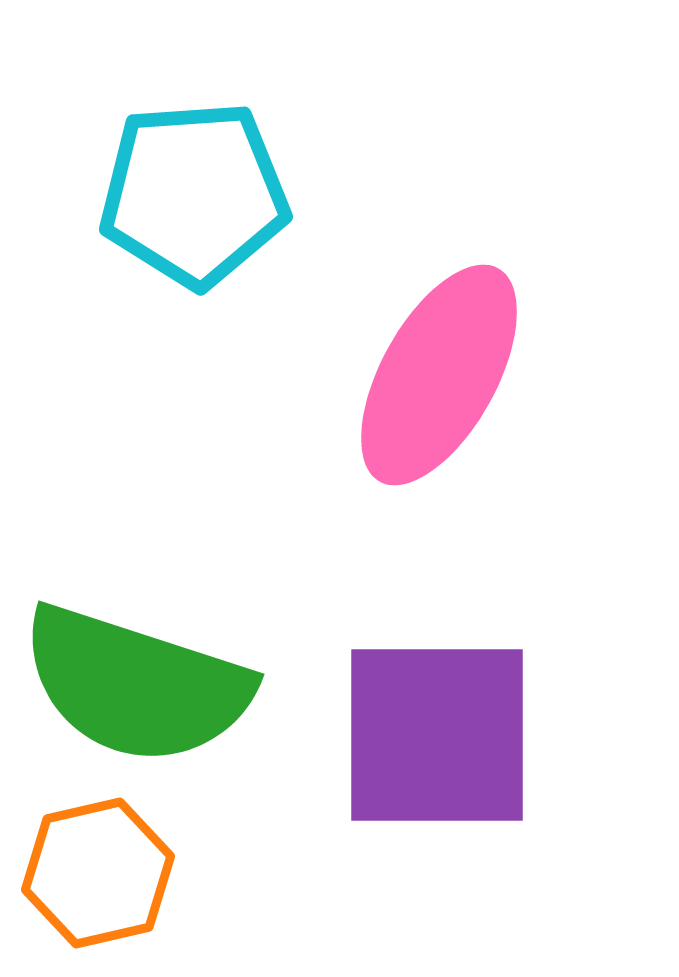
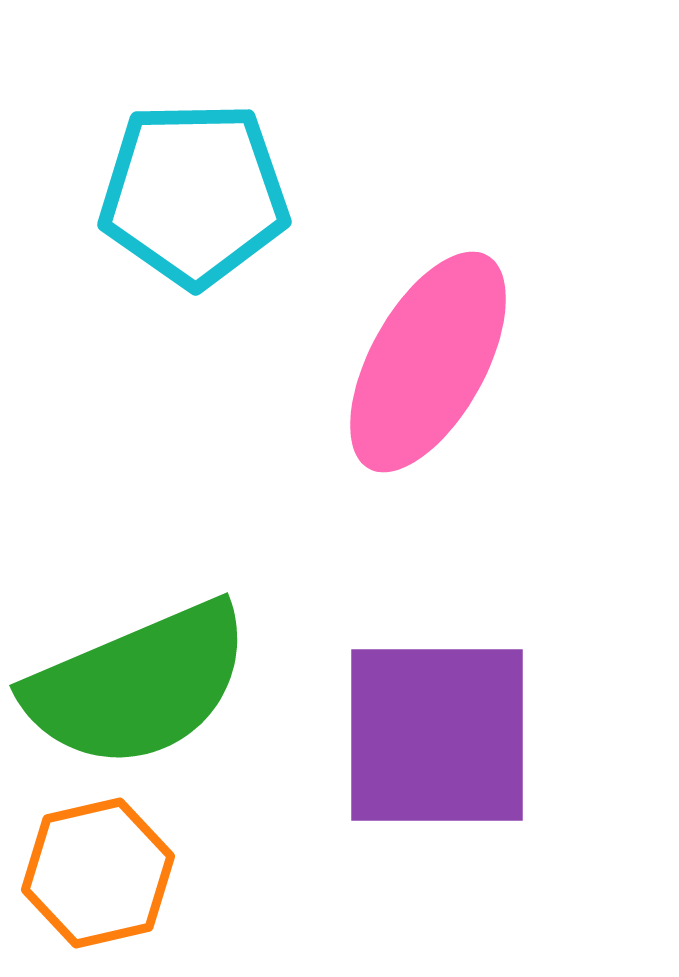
cyan pentagon: rotated 3 degrees clockwise
pink ellipse: moved 11 px left, 13 px up
green semicircle: moved 2 px right; rotated 41 degrees counterclockwise
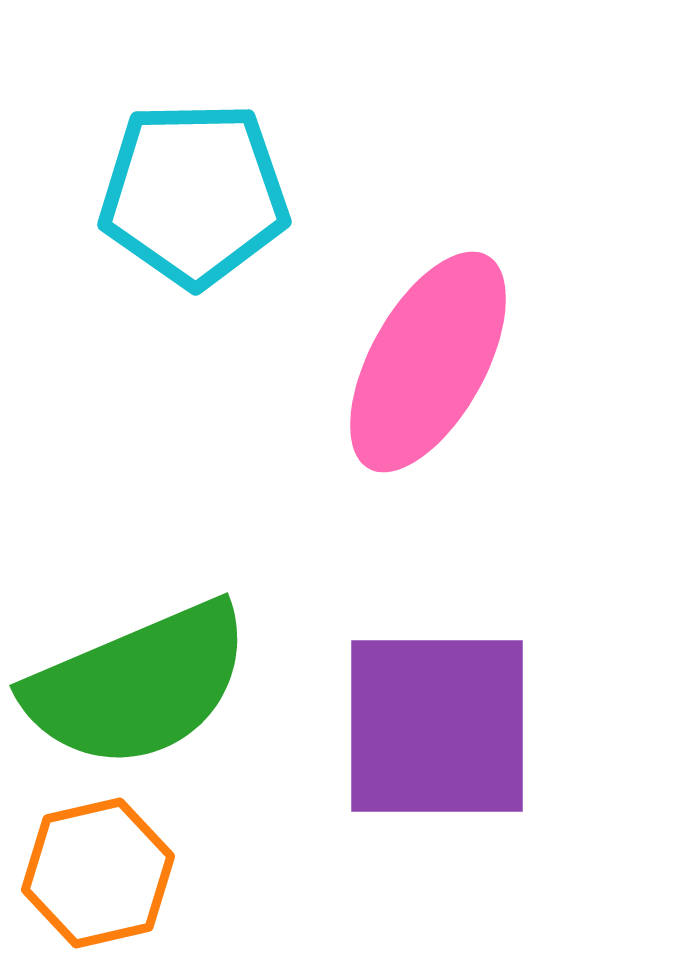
purple square: moved 9 px up
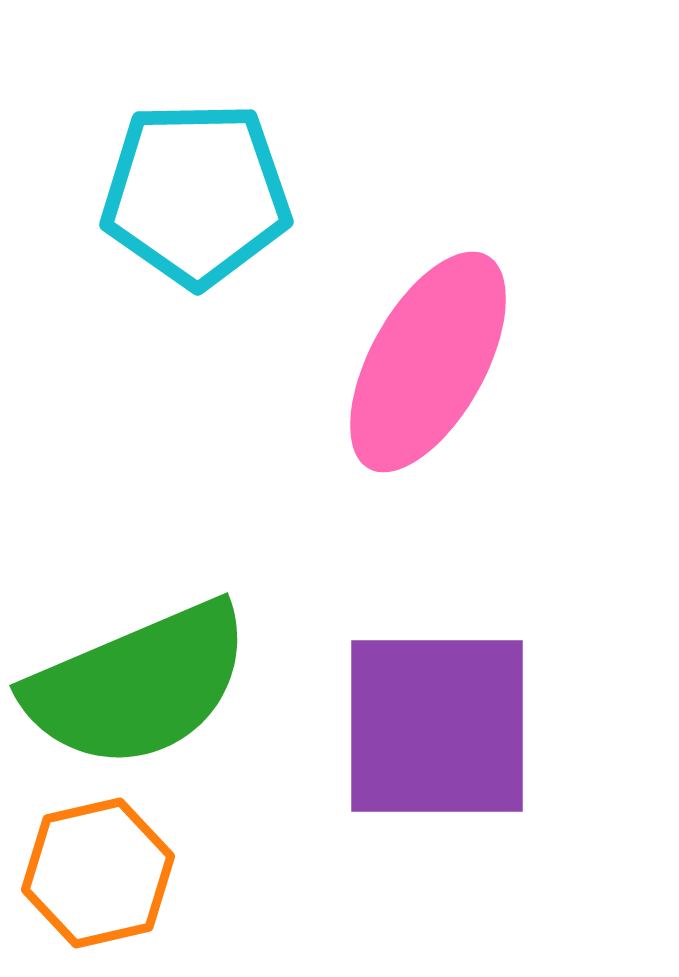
cyan pentagon: moved 2 px right
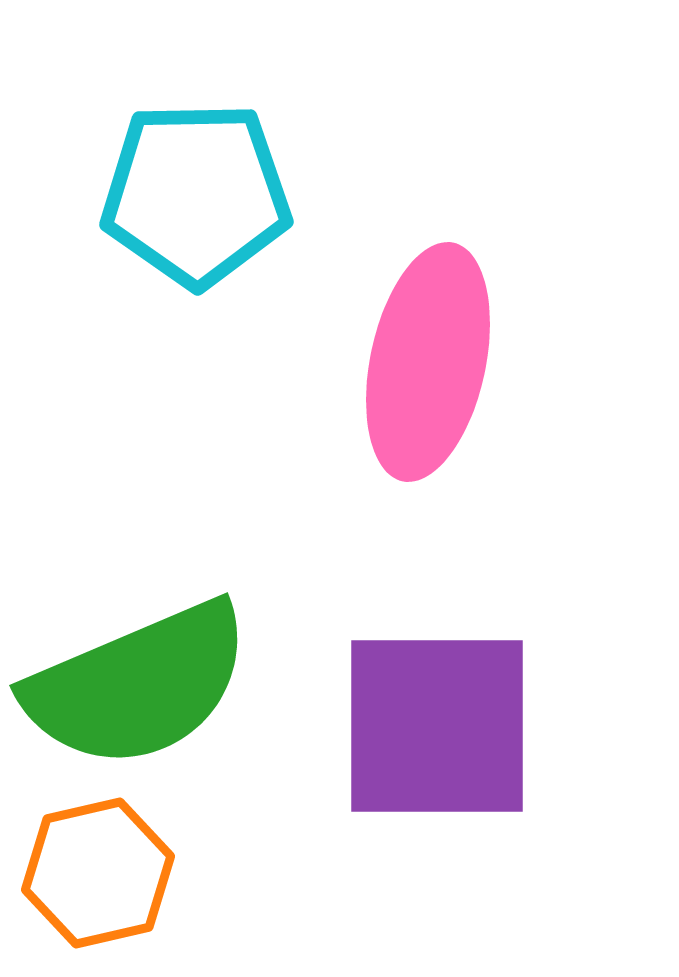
pink ellipse: rotated 17 degrees counterclockwise
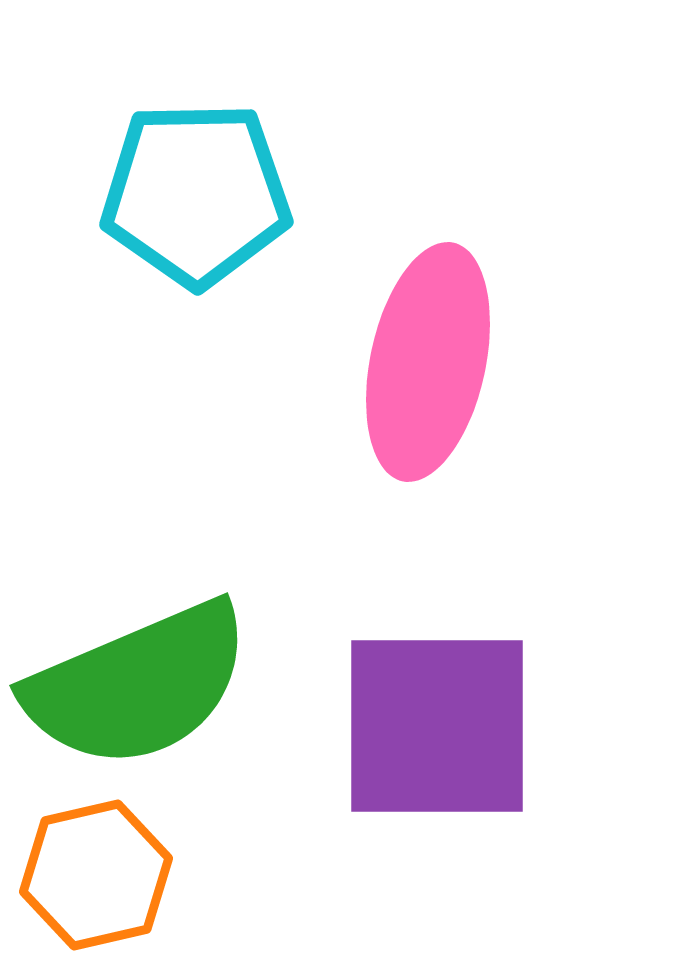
orange hexagon: moved 2 px left, 2 px down
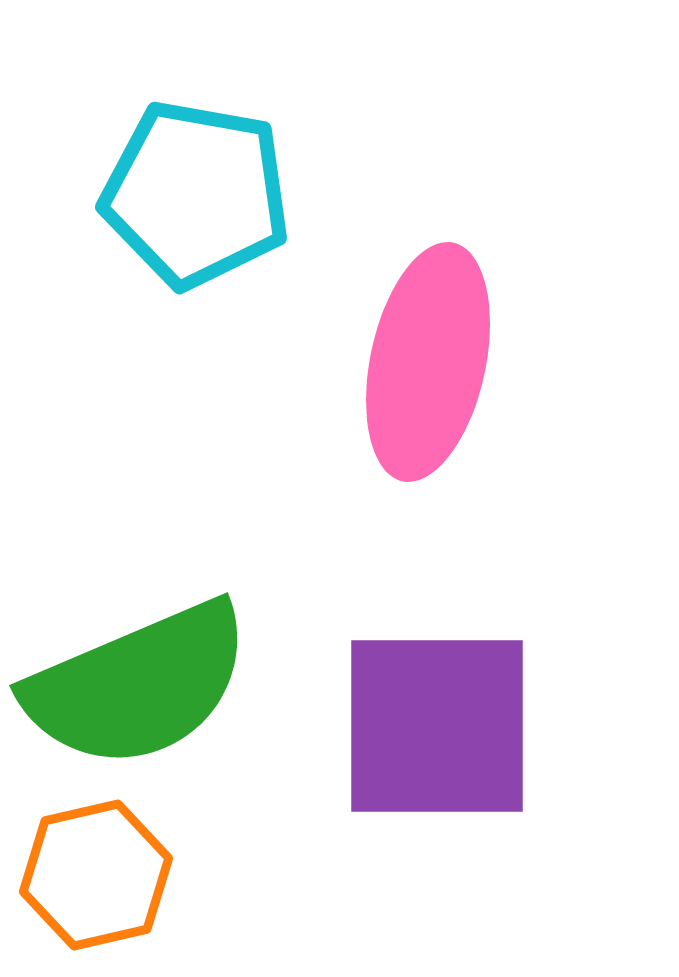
cyan pentagon: rotated 11 degrees clockwise
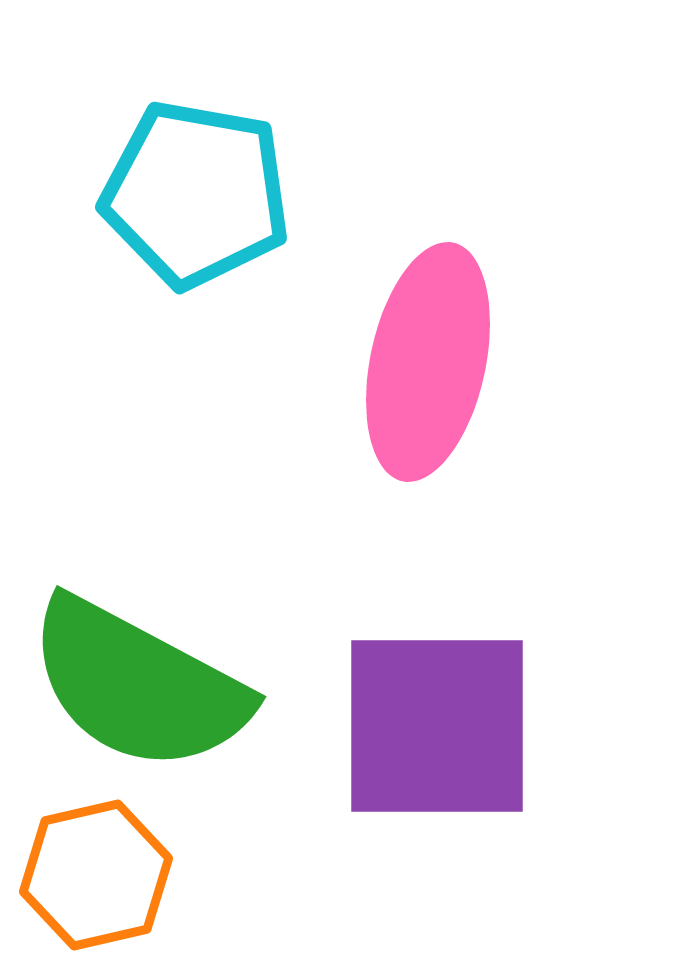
green semicircle: rotated 51 degrees clockwise
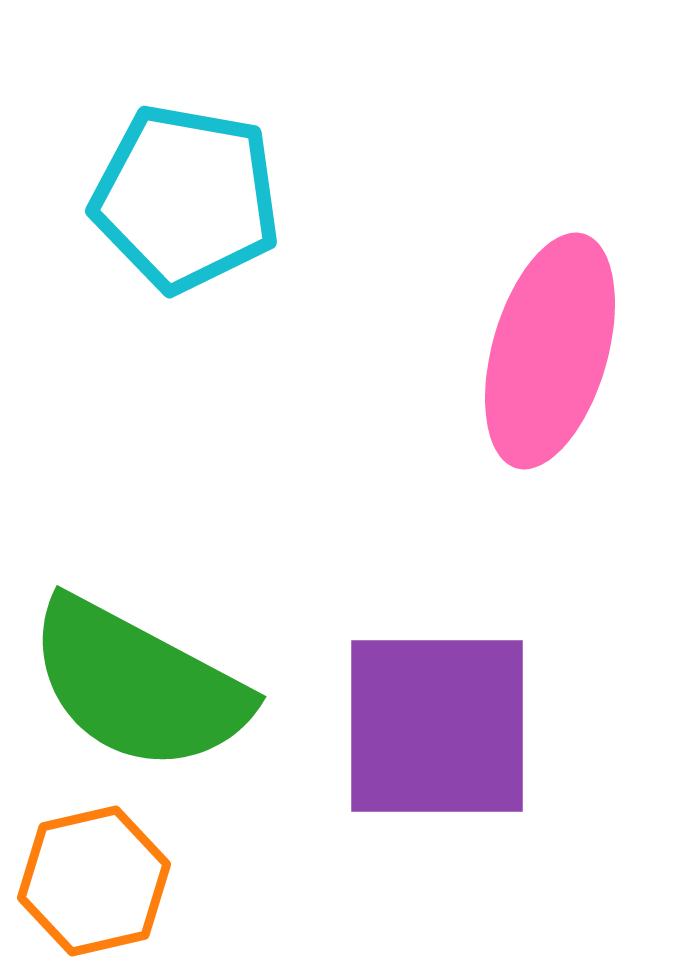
cyan pentagon: moved 10 px left, 4 px down
pink ellipse: moved 122 px right, 11 px up; rotated 4 degrees clockwise
orange hexagon: moved 2 px left, 6 px down
